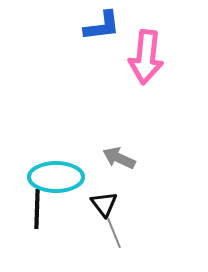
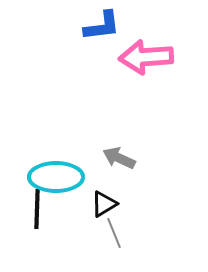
pink arrow: rotated 80 degrees clockwise
black triangle: rotated 36 degrees clockwise
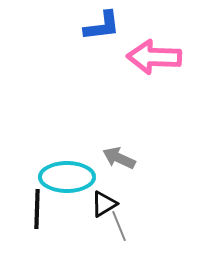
pink arrow: moved 8 px right; rotated 6 degrees clockwise
cyan ellipse: moved 11 px right
gray line: moved 5 px right, 7 px up
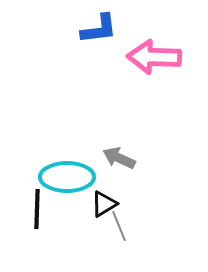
blue L-shape: moved 3 px left, 3 px down
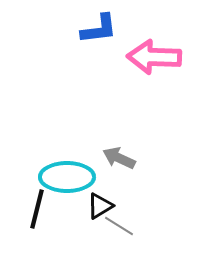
black triangle: moved 4 px left, 2 px down
black line: rotated 12 degrees clockwise
gray line: rotated 36 degrees counterclockwise
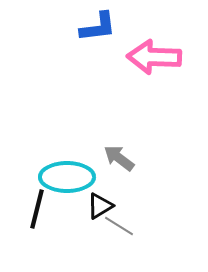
blue L-shape: moved 1 px left, 2 px up
gray arrow: rotated 12 degrees clockwise
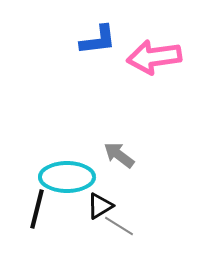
blue L-shape: moved 13 px down
pink arrow: rotated 10 degrees counterclockwise
gray arrow: moved 3 px up
